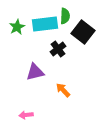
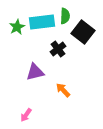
cyan rectangle: moved 3 px left, 2 px up
pink arrow: rotated 48 degrees counterclockwise
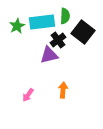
green star: moved 1 px up
black cross: moved 9 px up
purple triangle: moved 14 px right, 17 px up
orange arrow: rotated 49 degrees clockwise
pink arrow: moved 2 px right, 20 px up
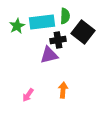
black cross: rotated 28 degrees clockwise
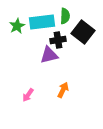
orange arrow: rotated 21 degrees clockwise
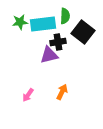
cyan rectangle: moved 1 px right, 2 px down
green star: moved 3 px right, 4 px up; rotated 21 degrees clockwise
black cross: moved 2 px down
orange arrow: moved 1 px left, 2 px down
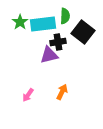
green star: rotated 28 degrees counterclockwise
